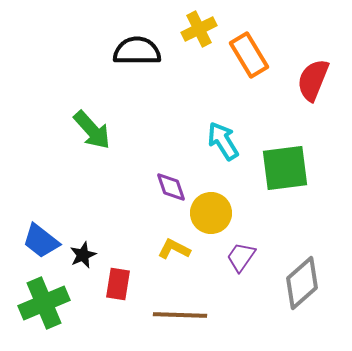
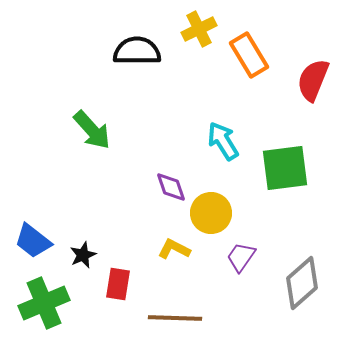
blue trapezoid: moved 8 px left
brown line: moved 5 px left, 3 px down
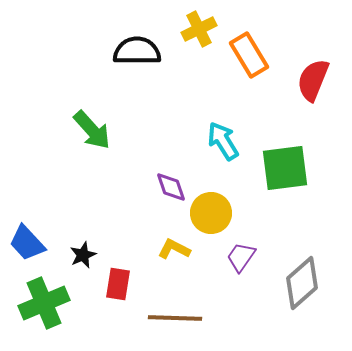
blue trapezoid: moved 6 px left, 2 px down; rotated 9 degrees clockwise
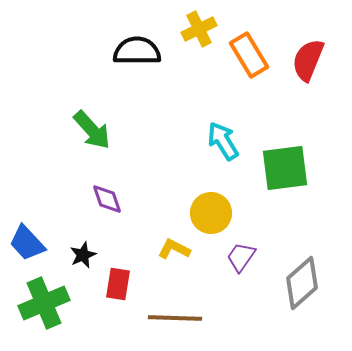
red semicircle: moved 5 px left, 20 px up
purple diamond: moved 64 px left, 12 px down
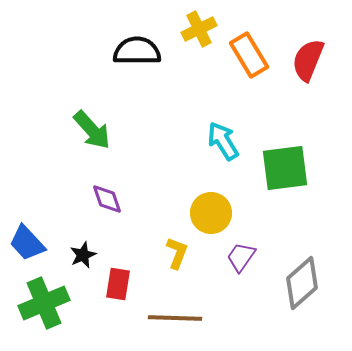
yellow L-shape: moved 3 px right, 4 px down; rotated 84 degrees clockwise
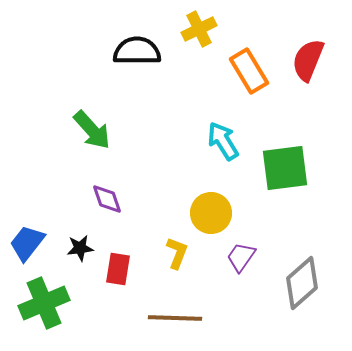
orange rectangle: moved 16 px down
blue trapezoid: rotated 81 degrees clockwise
black star: moved 3 px left, 7 px up; rotated 16 degrees clockwise
red rectangle: moved 15 px up
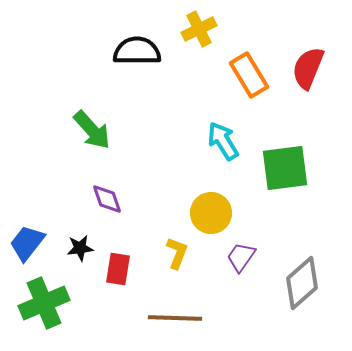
red semicircle: moved 8 px down
orange rectangle: moved 4 px down
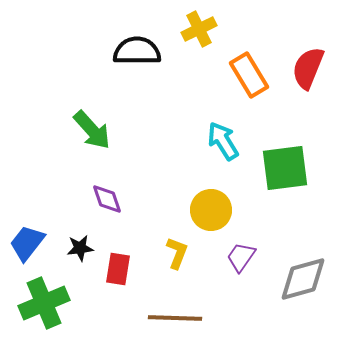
yellow circle: moved 3 px up
gray diamond: moved 1 px right, 4 px up; rotated 26 degrees clockwise
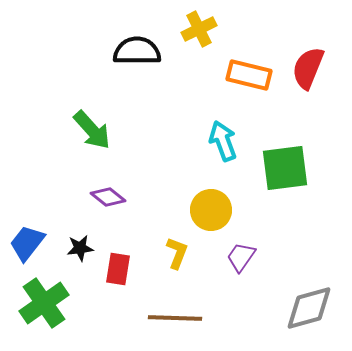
orange rectangle: rotated 45 degrees counterclockwise
cyan arrow: rotated 12 degrees clockwise
purple diamond: moved 1 px right, 2 px up; rotated 32 degrees counterclockwise
gray diamond: moved 6 px right, 29 px down
green cross: rotated 12 degrees counterclockwise
